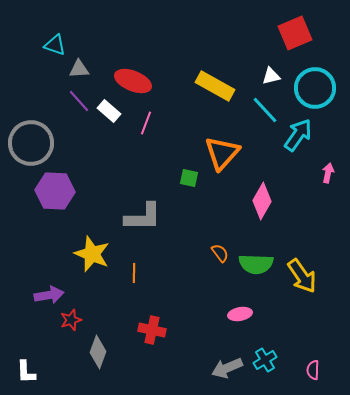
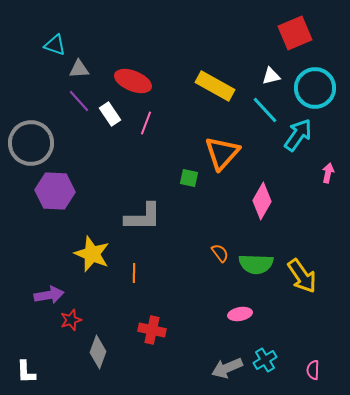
white rectangle: moved 1 px right, 3 px down; rotated 15 degrees clockwise
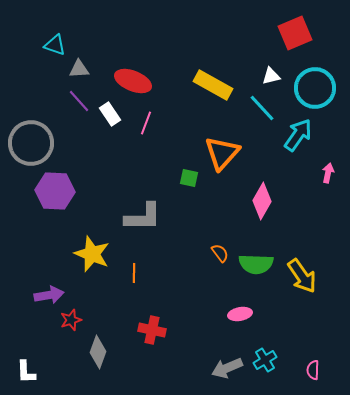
yellow rectangle: moved 2 px left, 1 px up
cyan line: moved 3 px left, 2 px up
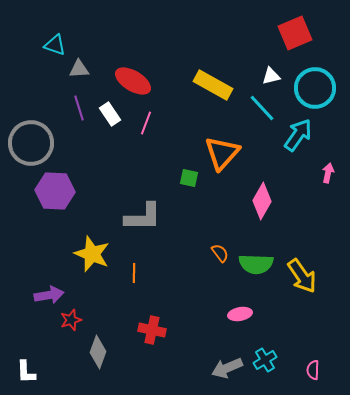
red ellipse: rotated 9 degrees clockwise
purple line: moved 7 px down; rotated 25 degrees clockwise
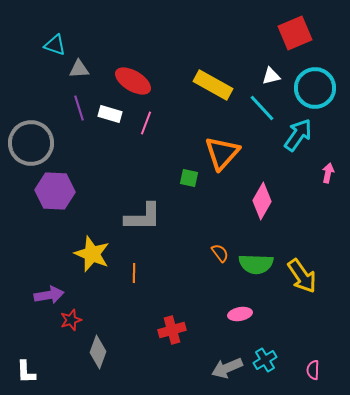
white rectangle: rotated 40 degrees counterclockwise
red cross: moved 20 px right; rotated 28 degrees counterclockwise
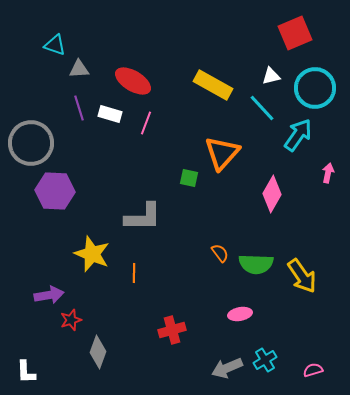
pink diamond: moved 10 px right, 7 px up
pink semicircle: rotated 72 degrees clockwise
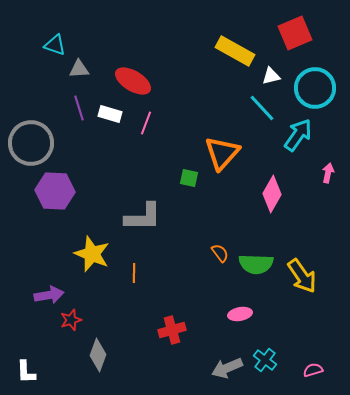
yellow rectangle: moved 22 px right, 34 px up
gray diamond: moved 3 px down
cyan cross: rotated 20 degrees counterclockwise
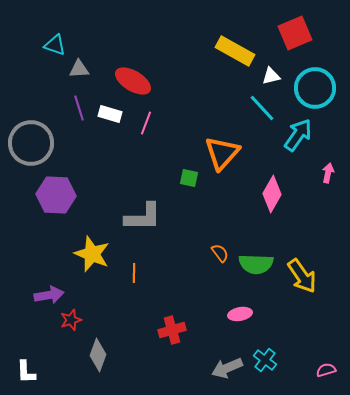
purple hexagon: moved 1 px right, 4 px down
pink semicircle: moved 13 px right
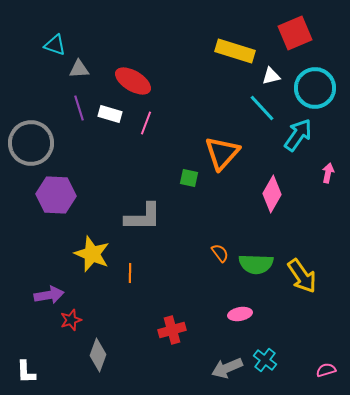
yellow rectangle: rotated 12 degrees counterclockwise
orange line: moved 4 px left
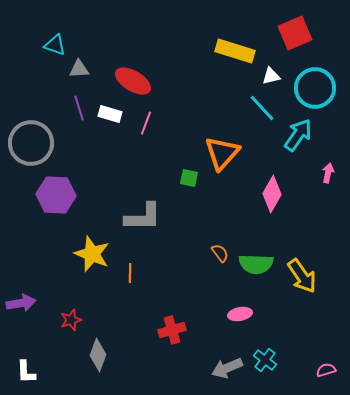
purple arrow: moved 28 px left, 8 px down
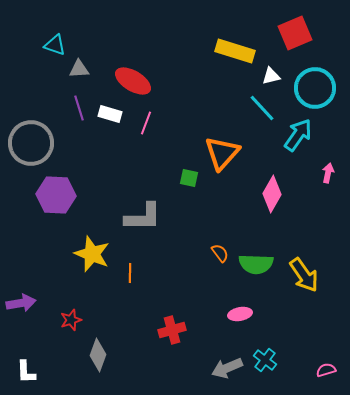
yellow arrow: moved 2 px right, 1 px up
